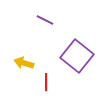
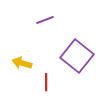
purple line: rotated 48 degrees counterclockwise
yellow arrow: moved 2 px left
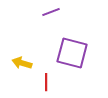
purple line: moved 6 px right, 8 px up
purple square: moved 5 px left, 3 px up; rotated 24 degrees counterclockwise
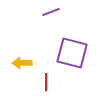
yellow arrow: rotated 18 degrees counterclockwise
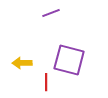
purple line: moved 1 px down
purple square: moved 3 px left, 7 px down
